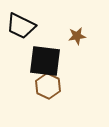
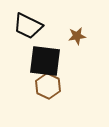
black trapezoid: moved 7 px right
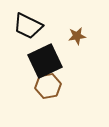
black square: rotated 32 degrees counterclockwise
brown hexagon: rotated 25 degrees clockwise
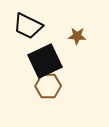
brown star: rotated 12 degrees clockwise
brown hexagon: rotated 10 degrees clockwise
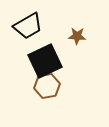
black trapezoid: rotated 56 degrees counterclockwise
brown hexagon: moved 1 px left; rotated 10 degrees counterclockwise
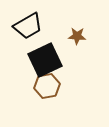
black square: moved 1 px up
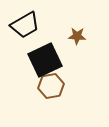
black trapezoid: moved 3 px left, 1 px up
brown hexagon: moved 4 px right
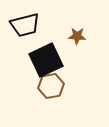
black trapezoid: rotated 16 degrees clockwise
black square: moved 1 px right
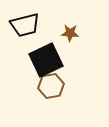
brown star: moved 7 px left, 3 px up
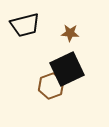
black square: moved 21 px right, 9 px down
brown hexagon: rotated 10 degrees counterclockwise
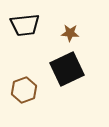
black trapezoid: rotated 8 degrees clockwise
brown hexagon: moved 27 px left, 4 px down
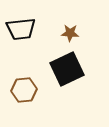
black trapezoid: moved 4 px left, 4 px down
brown hexagon: rotated 15 degrees clockwise
